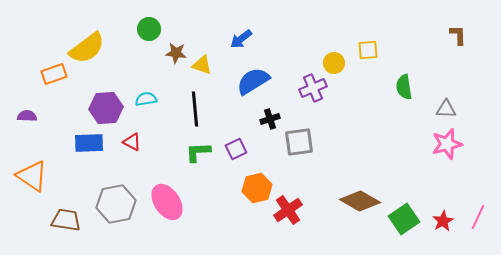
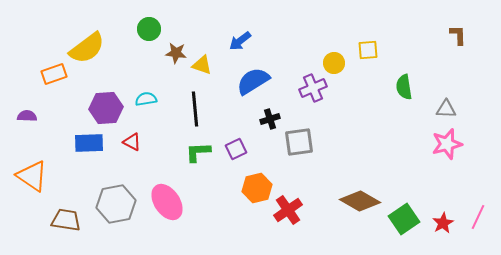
blue arrow: moved 1 px left, 2 px down
red star: moved 2 px down
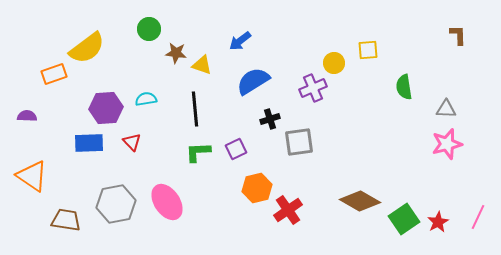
red triangle: rotated 18 degrees clockwise
red star: moved 5 px left, 1 px up
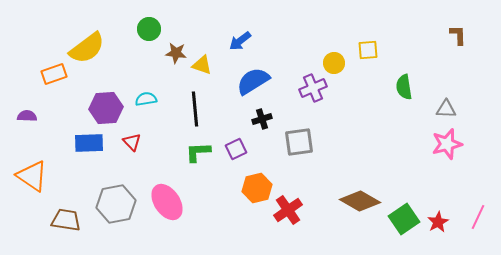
black cross: moved 8 px left
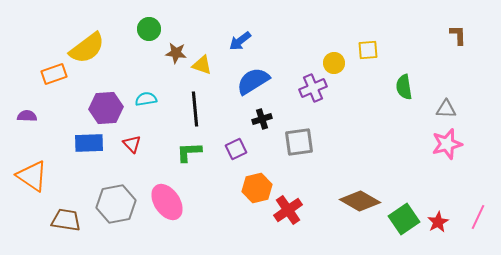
red triangle: moved 2 px down
green L-shape: moved 9 px left
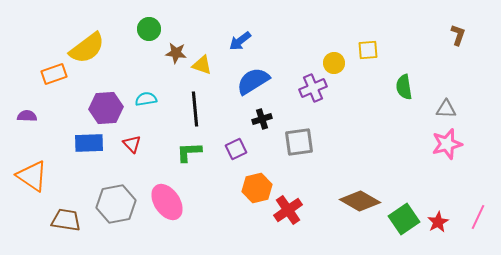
brown L-shape: rotated 20 degrees clockwise
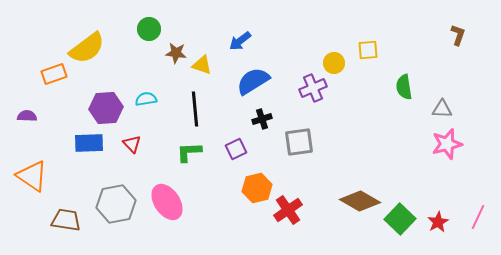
gray triangle: moved 4 px left
green square: moved 4 px left; rotated 12 degrees counterclockwise
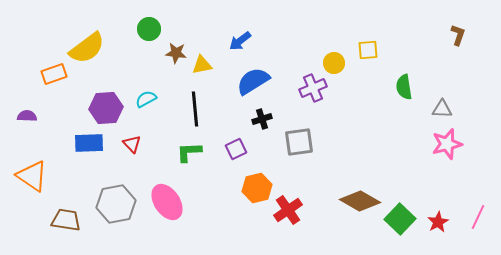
yellow triangle: rotated 30 degrees counterclockwise
cyan semicircle: rotated 20 degrees counterclockwise
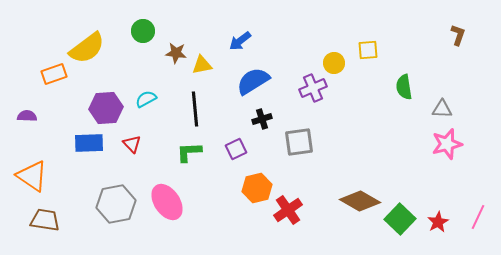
green circle: moved 6 px left, 2 px down
brown trapezoid: moved 21 px left
